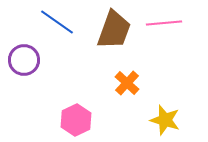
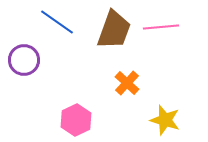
pink line: moved 3 px left, 4 px down
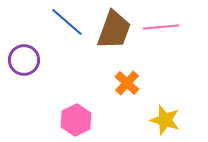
blue line: moved 10 px right; rotated 6 degrees clockwise
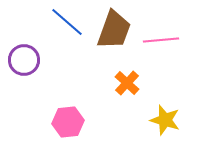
pink line: moved 13 px down
pink hexagon: moved 8 px left, 2 px down; rotated 20 degrees clockwise
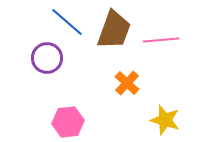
purple circle: moved 23 px right, 2 px up
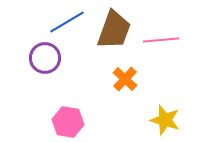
blue line: rotated 72 degrees counterclockwise
purple circle: moved 2 px left
orange cross: moved 2 px left, 4 px up
pink hexagon: rotated 16 degrees clockwise
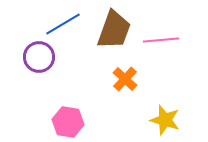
blue line: moved 4 px left, 2 px down
purple circle: moved 6 px left, 1 px up
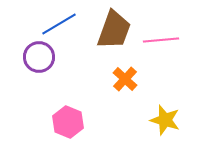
blue line: moved 4 px left
pink hexagon: rotated 12 degrees clockwise
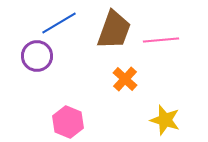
blue line: moved 1 px up
purple circle: moved 2 px left, 1 px up
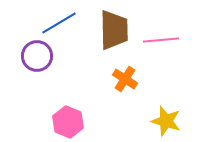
brown trapezoid: rotated 21 degrees counterclockwise
orange cross: rotated 10 degrees counterclockwise
yellow star: moved 1 px right, 1 px down
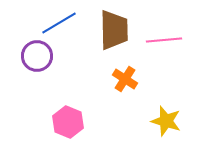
pink line: moved 3 px right
